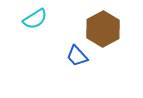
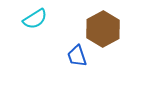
blue trapezoid: rotated 25 degrees clockwise
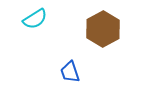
blue trapezoid: moved 7 px left, 16 px down
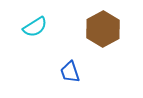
cyan semicircle: moved 8 px down
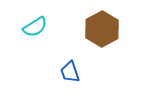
brown hexagon: moved 1 px left
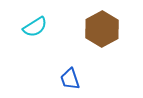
blue trapezoid: moved 7 px down
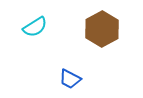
blue trapezoid: rotated 45 degrees counterclockwise
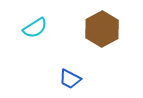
cyan semicircle: moved 1 px down
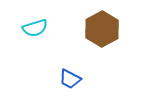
cyan semicircle: rotated 15 degrees clockwise
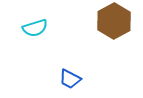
brown hexagon: moved 12 px right, 8 px up
